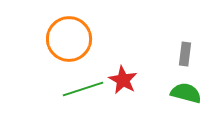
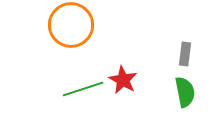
orange circle: moved 2 px right, 14 px up
green semicircle: moved 1 px left, 1 px up; rotated 64 degrees clockwise
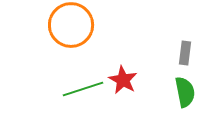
gray rectangle: moved 1 px up
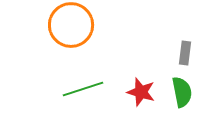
red star: moved 18 px right, 12 px down; rotated 12 degrees counterclockwise
green semicircle: moved 3 px left
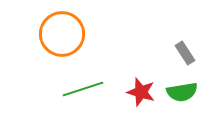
orange circle: moved 9 px left, 9 px down
gray rectangle: rotated 40 degrees counterclockwise
green semicircle: rotated 92 degrees clockwise
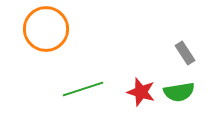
orange circle: moved 16 px left, 5 px up
green semicircle: moved 3 px left
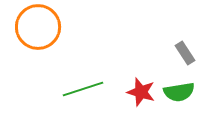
orange circle: moved 8 px left, 2 px up
